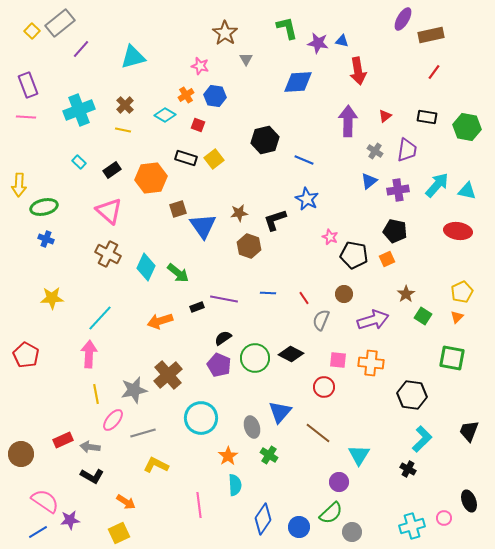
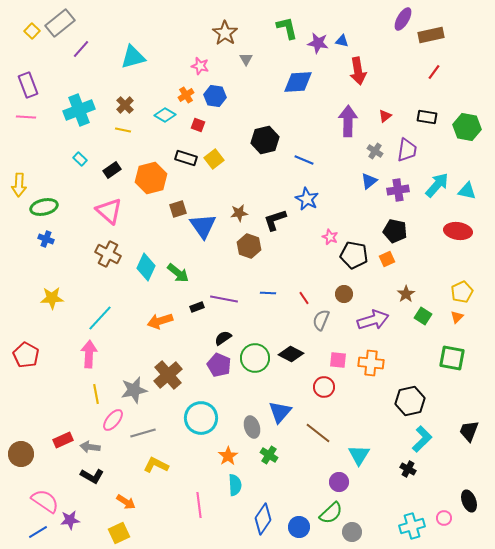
cyan rectangle at (79, 162): moved 1 px right, 3 px up
orange hexagon at (151, 178): rotated 8 degrees counterclockwise
black hexagon at (412, 395): moved 2 px left, 6 px down; rotated 20 degrees counterclockwise
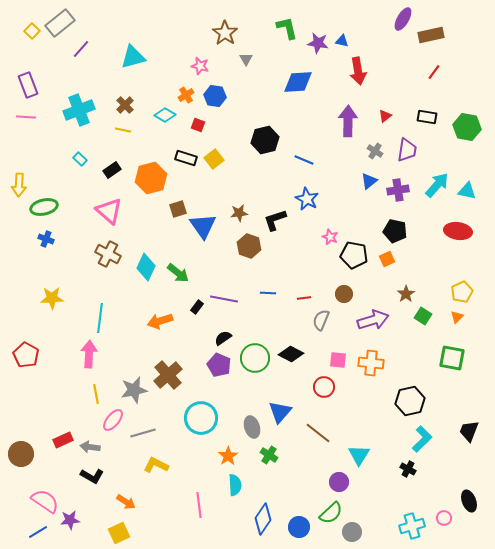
red line at (304, 298): rotated 64 degrees counterclockwise
black rectangle at (197, 307): rotated 32 degrees counterclockwise
cyan line at (100, 318): rotated 36 degrees counterclockwise
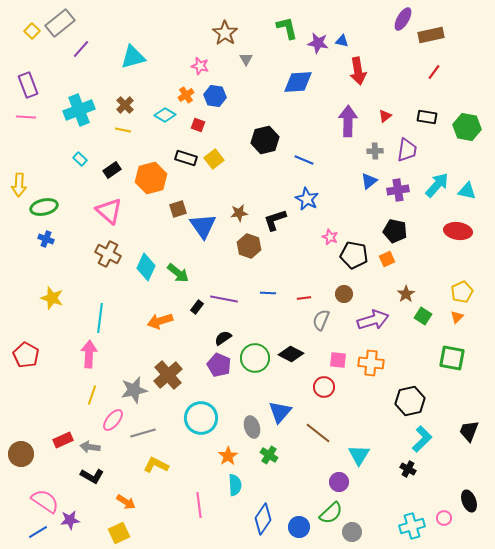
gray cross at (375, 151): rotated 35 degrees counterclockwise
yellow star at (52, 298): rotated 20 degrees clockwise
yellow line at (96, 394): moved 4 px left, 1 px down; rotated 30 degrees clockwise
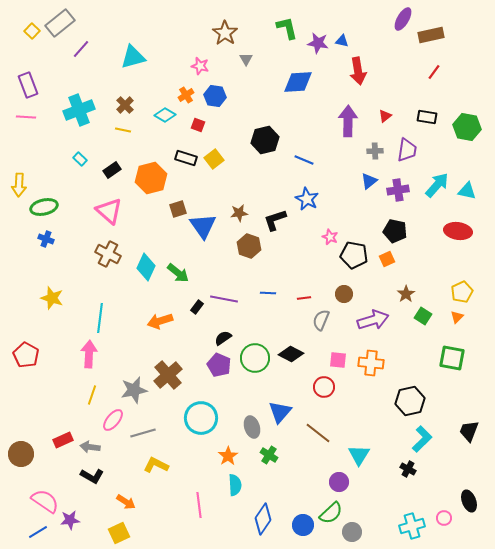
blue circle at (299, 527): moved 4 px right, 2 px up
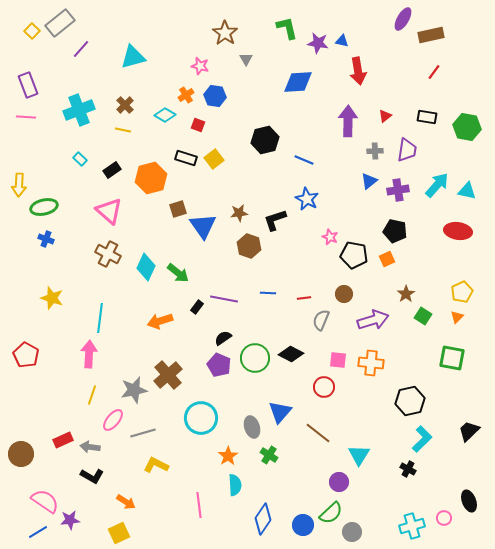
black trapezoid at (469, 431): rotated 25 degrees clockwise
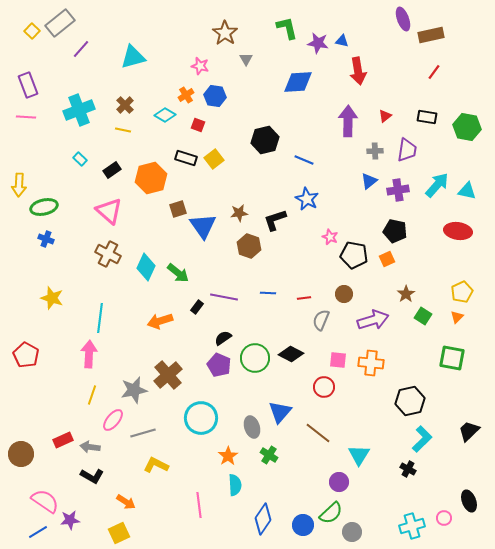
purple ellipse at (403, 19): rotated 50 degrees counterclockwise
purple line at (224, 299): moved 2 px up
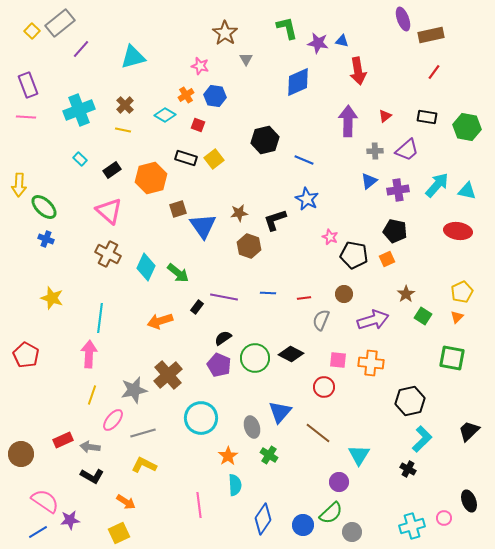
blue diamond at (298, 82): rotated 20 degrees counterclockwise
purple trapezoid at (407, 150): rotated 40 degrees clockwise
green ellipse at (44, 207): rotated 56 degrees clockwise
yellow L-shape at (156, 465): moved 12 px left
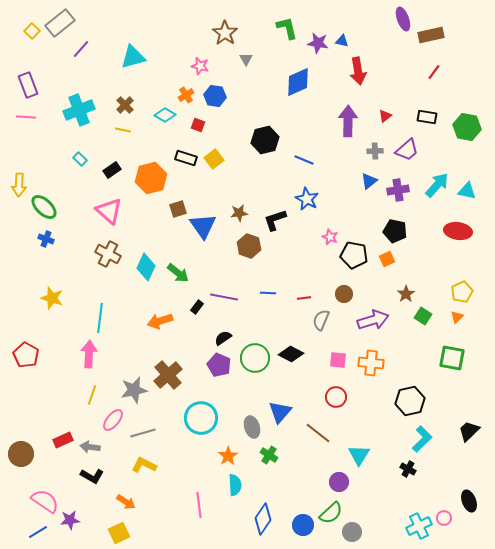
red circle at (324, 387): moved 12 px right, 10 px down
cyan cross at (412, 526): moved 7 px right; rotated 10 degrees counterclockwise
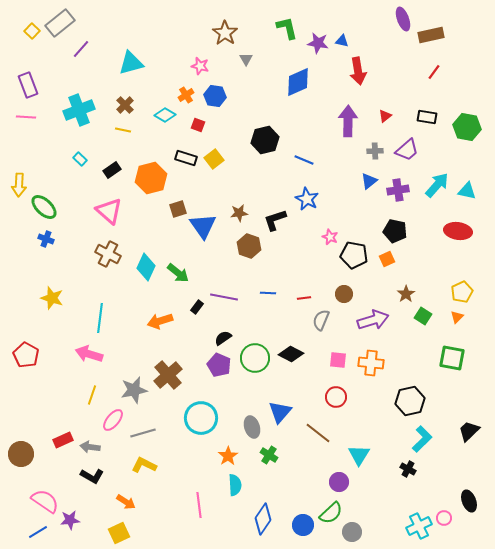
cyan triangle at (133, 57): moved 2 px left, 6 px down
pink arrow at (89, 354): rotated 76 degrees counterclockwise
